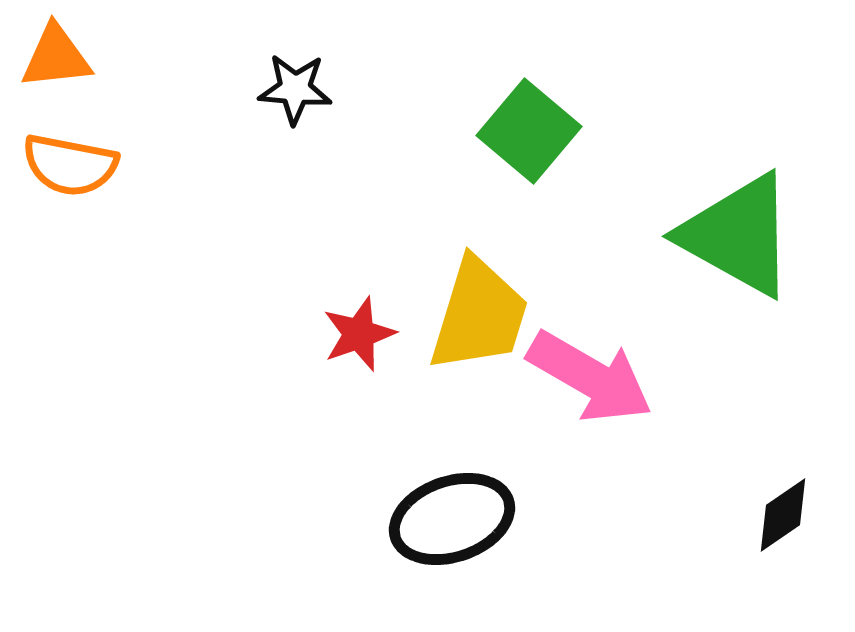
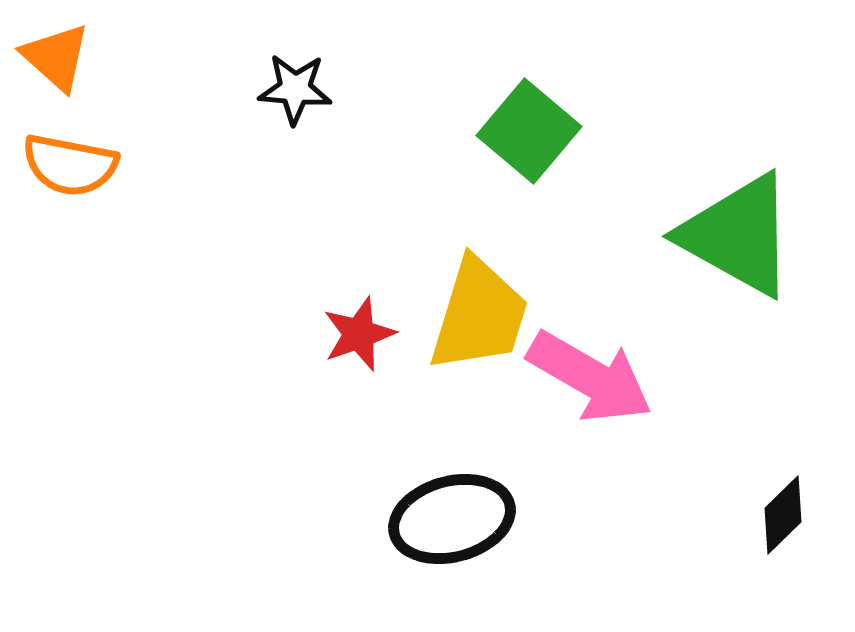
orange triangle: rotated 48 degrees clockwise
black diamond: rotated 10 degrees counterclockwise
black ellipse: rotated 4 degrees clockwise
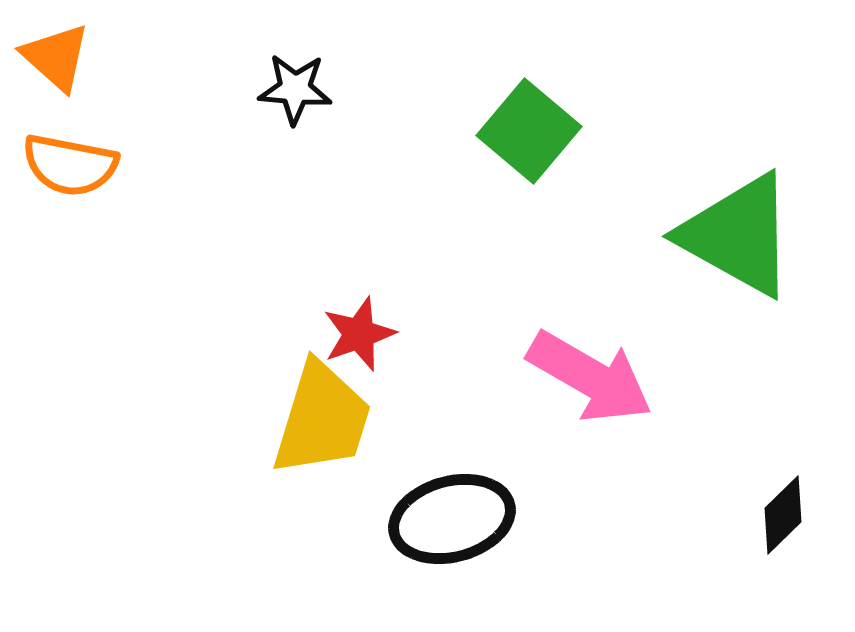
yellow trapezoid: moved 157 px left, 104 px down
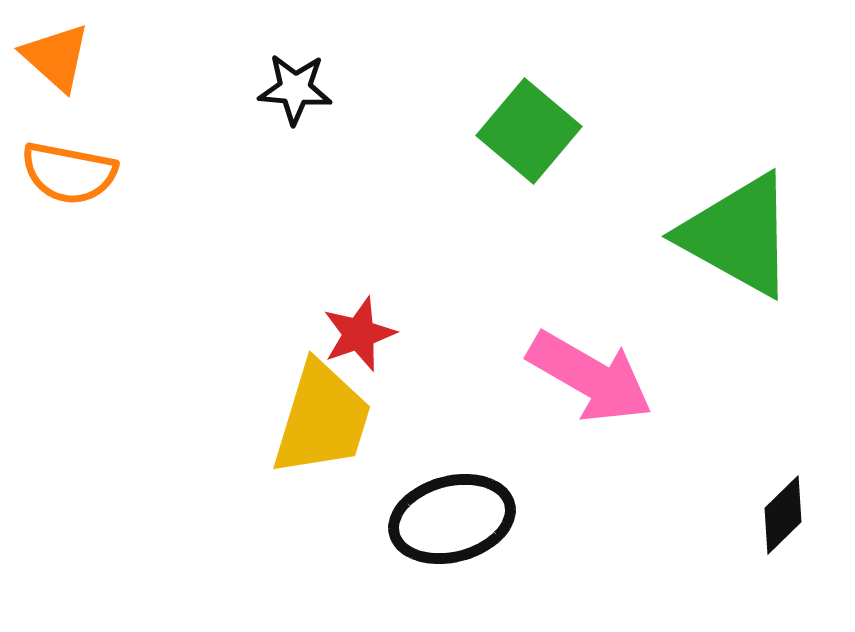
orange semicircle: moved 1 px left, 8 px down
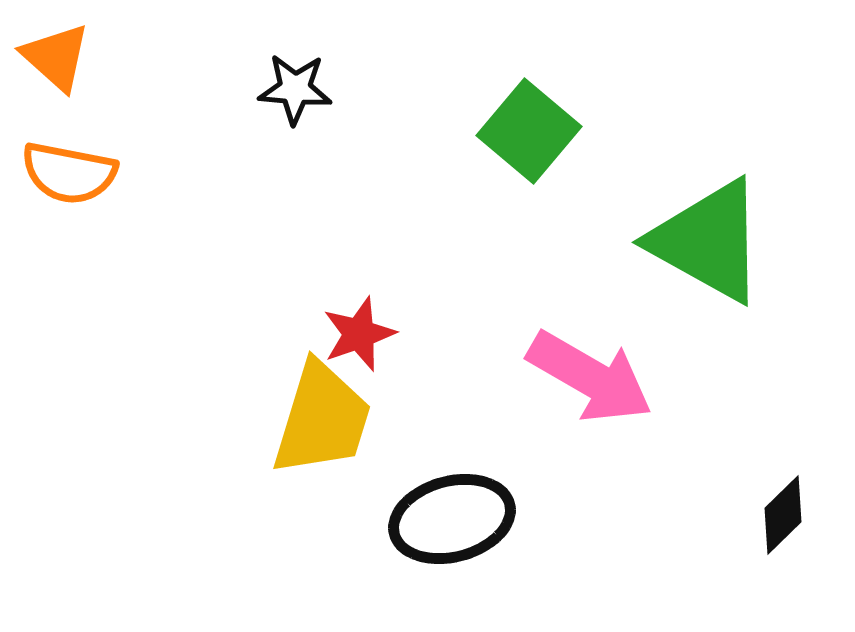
green triangle: moved 30 px left, 6 px down
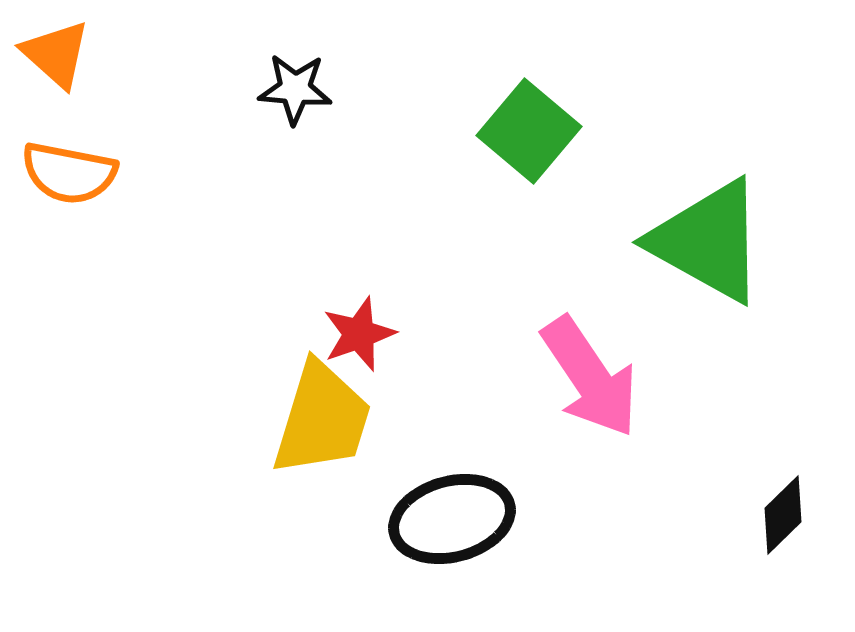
orange triangle: moved 3 px up
pink arrow: rotated 26 degrees clockwise
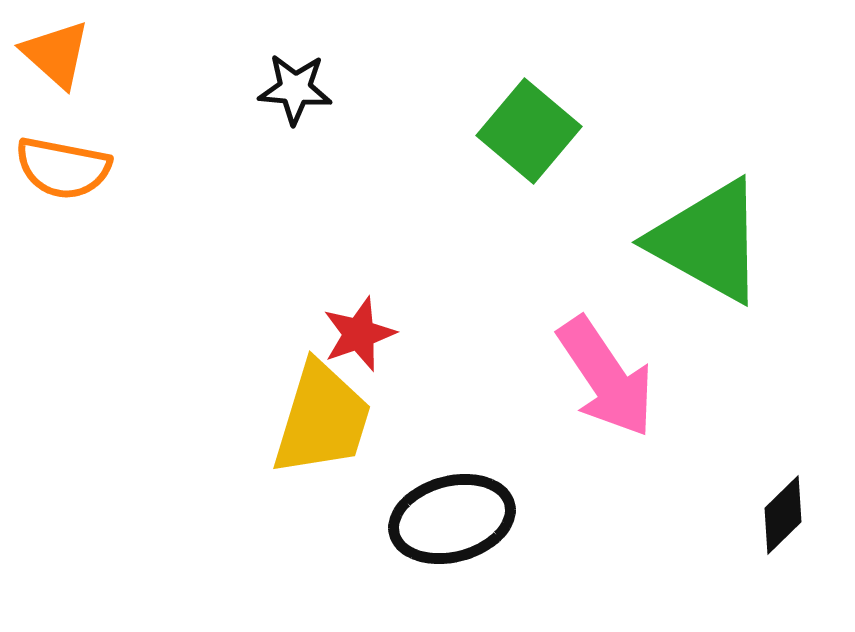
orange semicircle: moved 6 px left, 5 px up
pink arrow: moved 16 px right
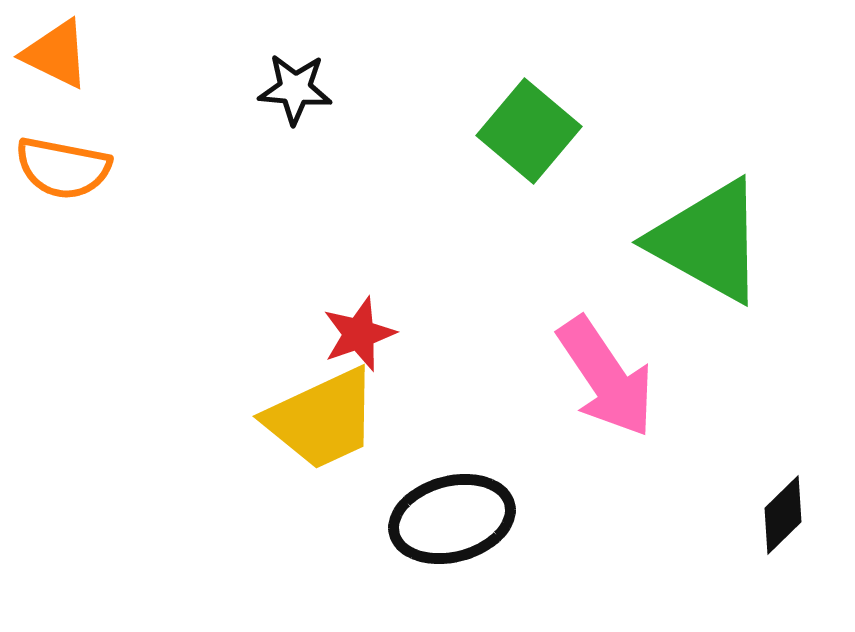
orange triangle: rotated 16 degrees counterclockwise
yellow trapezoid: rotated 48 degrees clockwise
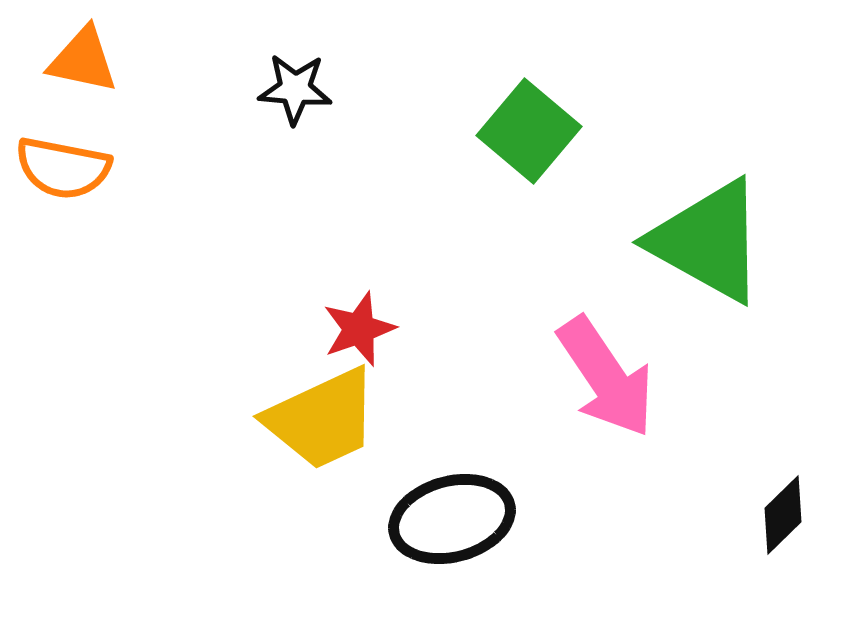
orange triangle: moved 27 px right, 6 px down; rotated 14 degrees counterclockwise
red star: moved 5 px up
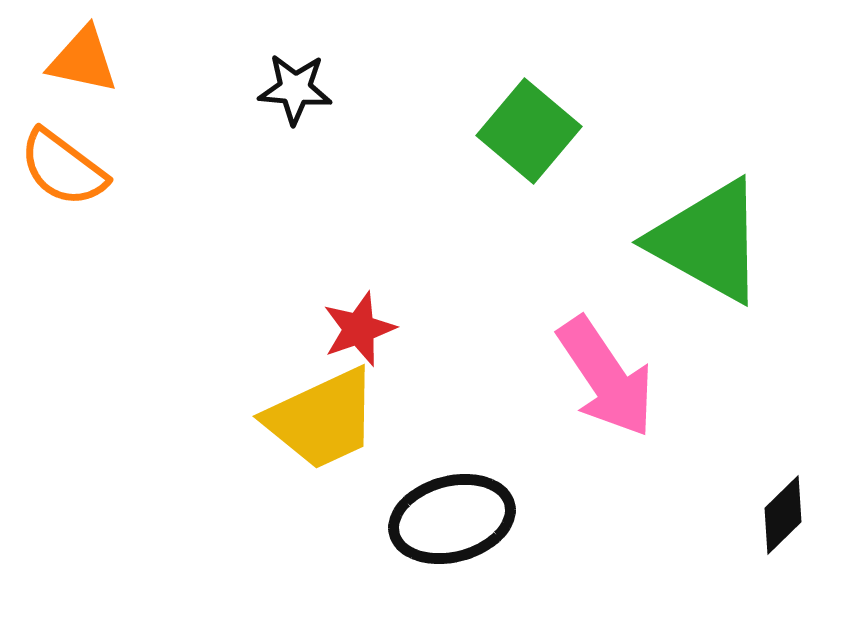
orange semicircle: rotated 26 degrees clockwise
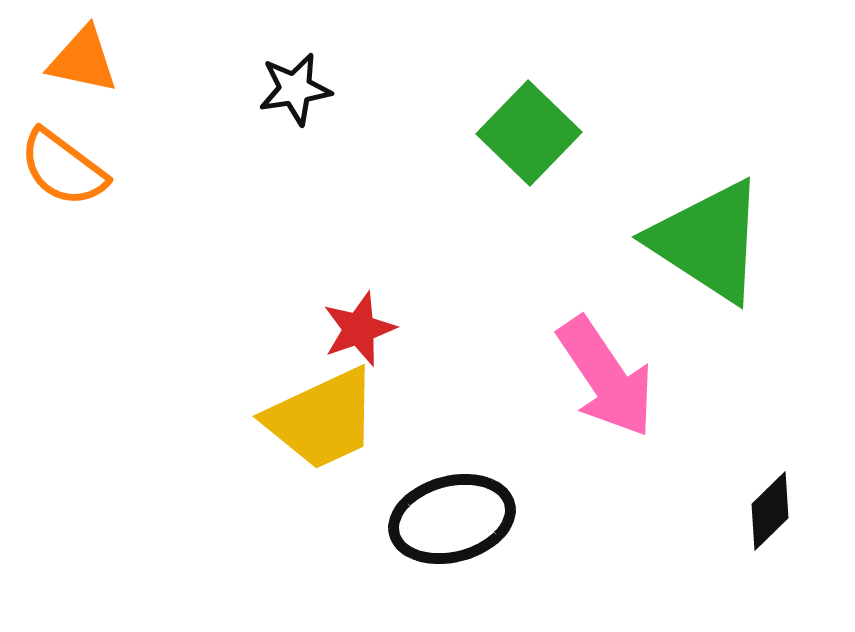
black star: rotated 14 degrees counterclockwise
green square: moved 2 px down; rotated 4 degrees clockwise
green triangle: rotated 4 degrees clockwise
black diamond: moved 13 px left, 4 px up
